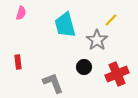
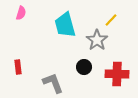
red rectangle: moved 5 px down
red cross: rotated 25 degrees clockwise
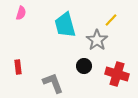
black circle: moved 1 px up
red cross: rotated 15 degrees clockwise
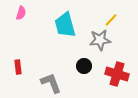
gray star: moved 3 px right; rotated 30 degrees clockwise
gray L-shape: moved 2 px left
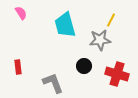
pink semicircle: rotated 48 degrees counterclockwise
yellow line: rotated 16 degrees counterclockwise
gray L-shape: moved 2 px right
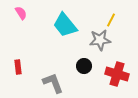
cyan trapezoid: rotated 24 degrees counterclockwise
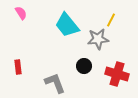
cyan trapezoid: moved 2 px right
gray star: moved 2 px left, 1 px up
gray L-shape: moved 2 px right
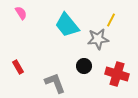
red rectangle: rotated 24 degrees counterclockwise
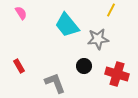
yellow line: moved 10 px up
red rectangle: moved 1 px right, 1 px up
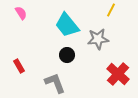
black circle: moved 17 px left, 11 px up
red cross: moved 1 px right; rotated 25 degrees clockwise
